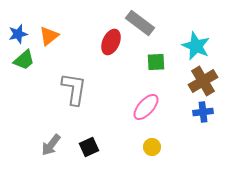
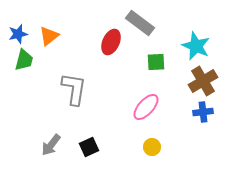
green trapezoid: rotated 35 degrees counterclockwise
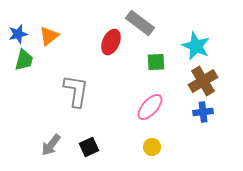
gray L-shape: moved 2 px right, 2 px down
pink ellipse: moved 4 px right
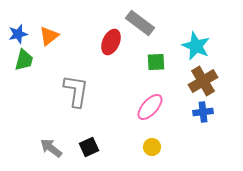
gray arrow: moved 3 px down; rotated 90 degrees clockwise
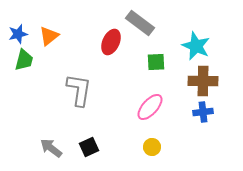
brown cross: rotated 32 degrees clockwise
gray L-shape: moved 3 px right, 1 px up
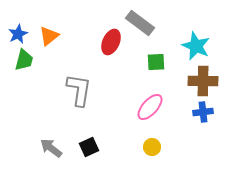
blue star: rotated 12 degrees counterclockwise
